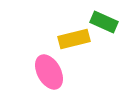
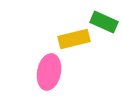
pink ellipse: rotated 40 degrees clockwise
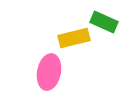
yellow rectangle: moved 1 px up
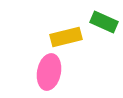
yellow rectangle: moved 8 px left, 1 px up
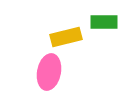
green rectangle: rotated 24 degrees counterclockwise
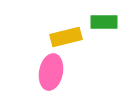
pink ellipse: moved 2 px right
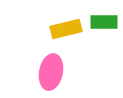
yellow rectangle: moved 8 px up
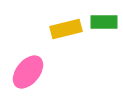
pink ellipse: moved 23 px left; rotated 28 degrees clockwise
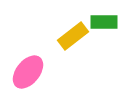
yellow rectangle: moved 7 px right, 7 px down; rotated 24 degrees counterclockwise
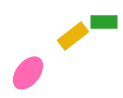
pink ellipse: moved 1 px down
